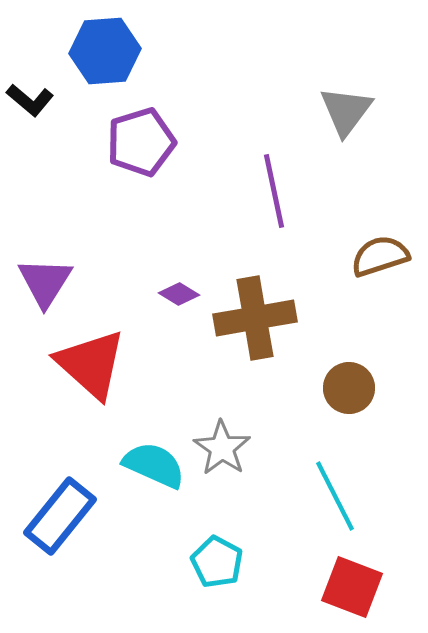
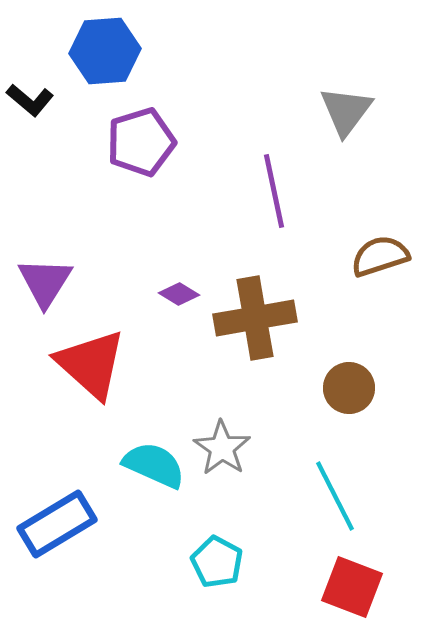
blue rectangle: moved 3 px left, 8 px down; rotated 20 degrees clockwise
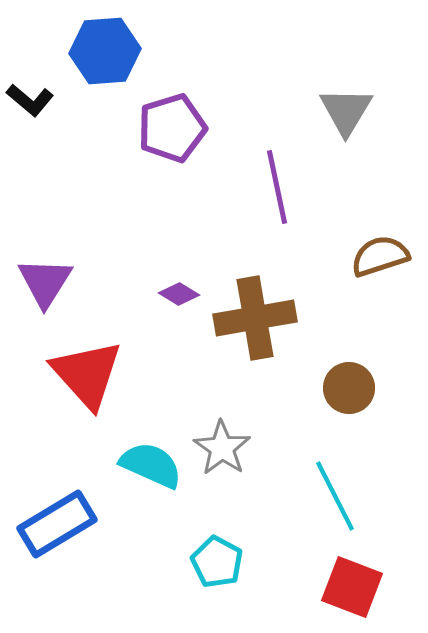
gray triangle: rotated 6 degrees counterclockwise
purple pentagon: moved 31 px right, 14 px up
purple line: moved 3 px right, 4 px up
red triangle: moved 4 px left, 10 px down; rotated 6 degrees clockwise
cyan semicircle: moved 3 px left
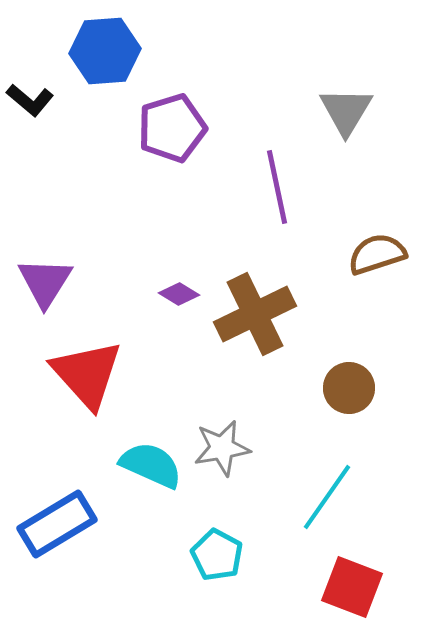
brown semicircle: moved 3 px left, 2 px up
brown cross: moved 4 px up; rotated 16 degrees counterclockwise
gray star: rotated 28 degrees clockwise
cyan line: moved 8 px left, 1 px down; rotated 62 degrees clockwise
cyan pentagon: moved 7 px up
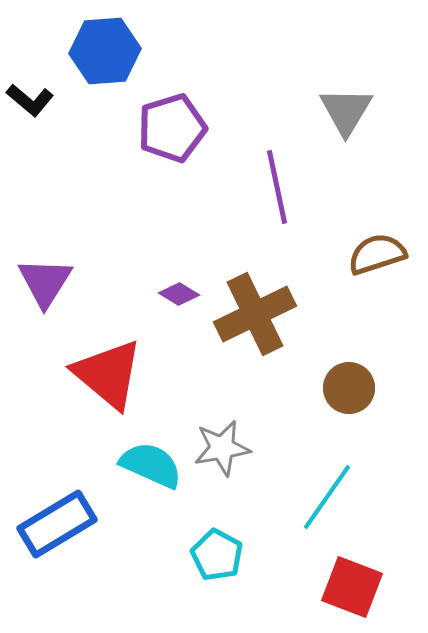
red triangle: moved 21 px right; rotated 8 degrees counterclockwise
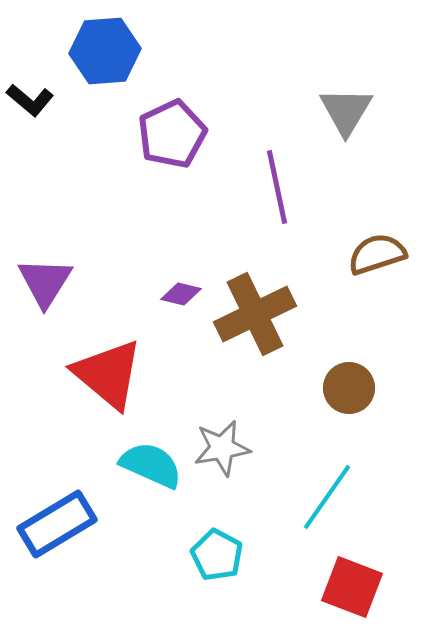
purple pentagon: moved 6 px down; rotated 8 degrees counterclockwise
purple diamond: moved 2 px right; rotated 18 degrees counterclockwise
